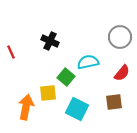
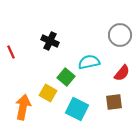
gray circle: moved 2 px up
cyan semicircle: moved 1 px right
yellow square: rotated 36 degrees clockwise
orange arrow: moved 3 px left
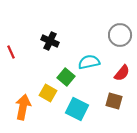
brown square: moved 1 px up; rotated 24 degrees clockwise
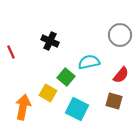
red semicircle: moved 1 px left, 2 px down
